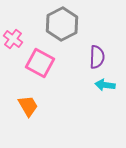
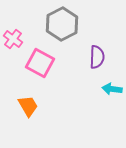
cyan arrow: moved 7 px right, 4 px down
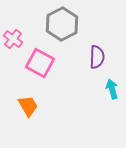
cyan arrow: rotated 66 degrees clockwise
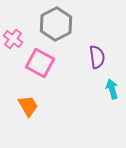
gray hexagon: moved 6 px left
purple semicircle: rotated 10 degrees counterclockwise
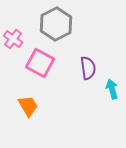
purple semicircle: moved 9 px left, 11 px down
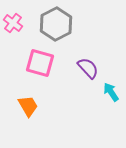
pink cross: moved 16 px up
pink square: rotated 12 degrees counterclockwise
purple semicircle: rotated 35 degrees counterclockwise
cyan arrow: moved 1 px left, 3 px down; rotated 18 degrees counterclockwise
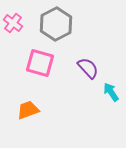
orange trapezoid: moved 4 px down; rotated 80 degrees counterclockwise
